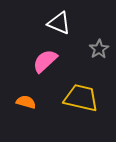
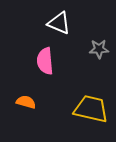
gray star: rotated 30 degrees clockwise
pink semicircle: rotated 52 degrees counterclockwise
yellow trapezoid: moved 10 px right, 11 px down
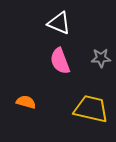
gray star: moved 2 px right, 9 px down
pink semicircle: moved 15 px right; rotated 16 degrees counterclockwise
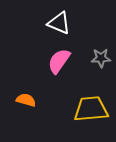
pink semicircle: moved 1 px left; rotated 56 degrees clockwise
orange semicircle: moved 2 px up
yellow trapezoid: rotated 18 degrees counterclockwise
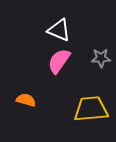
white triangle: moved 7 px down
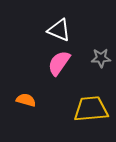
pink semicircle: moved 2 px down
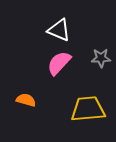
pink semicircle: rotated 8 degrees clockwise
yellow trapezoid: moved 3 px left
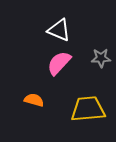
orange semicircle: moved 8 px right
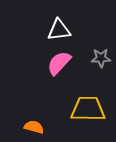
white triangle: rotated 30 degrees counterclockwise
orange semicircle: moved 27 px down
yellow trapezoid: rotated 6 degrees clockwise
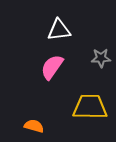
pink semicircle: moved 7 px left, 4 px down; rotated 8 degrees counterclockwise
yellow trapezoid: moved 2 px right, 2 px up
orange semicircle: moved 1 px up
